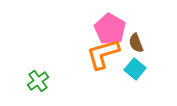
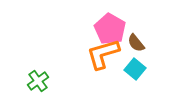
brown semicircle: rotated 18 degrees counterclockwise
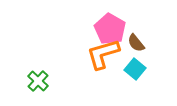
green cross: rotated 10 degrees counterclockwise
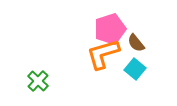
pink pentagon: rotated 24 degrees clockwise
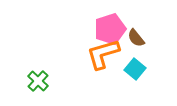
brown semicircle: moved 5 px up
